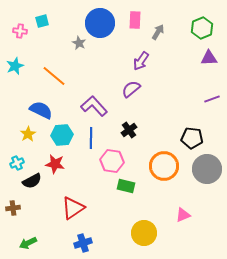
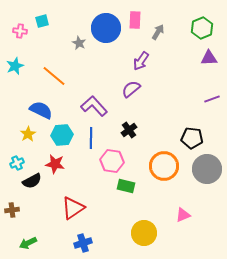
blue circle: moved 6 px right, 5 px down
brown cross: moved 1 px left, 2 px down
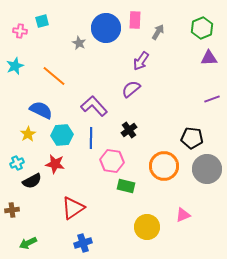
yellow circle: moved 3 px right, 6 px up
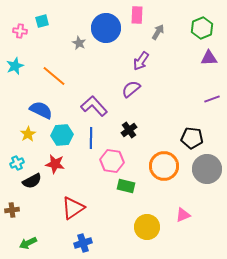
pink rectangle: moved 2 px right, 5 px up
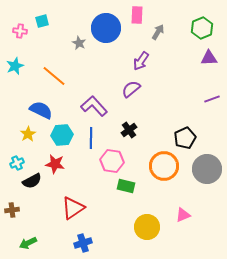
black pentagon: moved 7 px left; rotated 30 degrees counterclockwise
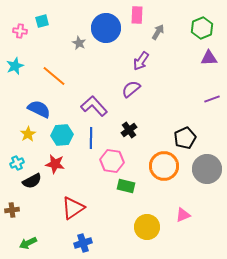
blue semicircle: moved 2 px left, 1 px up
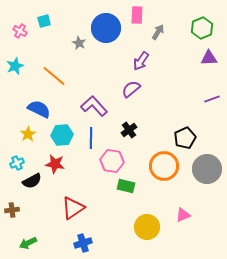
cyan square: moved 2 px right
pink cross: rotated 24 degrees clockwise
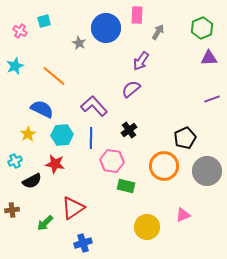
blue semicircle: moved 3 px right
cyan cross: moved 2 px left, 2 px up
gray circle: moved 2 px down
green arrow: moved 17 px right, 20 px up; rotated 18 degrees counterclockwise
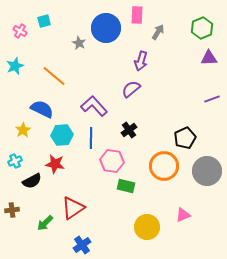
purple arrow: rotated 18 degrees counterclockwise
yellow star: moved 5 px left, 4 px up
blue cross: moved 1 px left, 2 px down; rotated 18 degrees counterclockwise
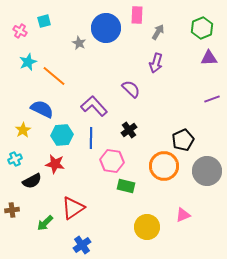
purple arrow: moved 15 px right, 2 px down
cyan star: moved 13 px right, 4 px up
purple semicircle: rotated 84 degrees clockwise
black pentagon: moved 2 px left, 2 px down
cyan cross: moved 2 px up
